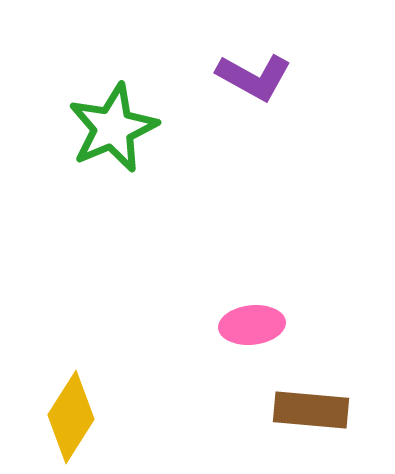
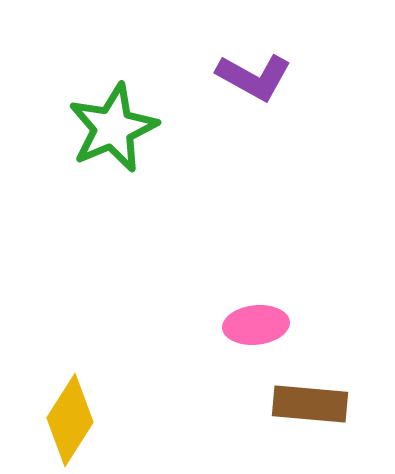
pink ellipse: moved 4 px right
brown rectangle: moved 1 px left, 6 px up
yellow diamond: moved 1 px left, 3 px down
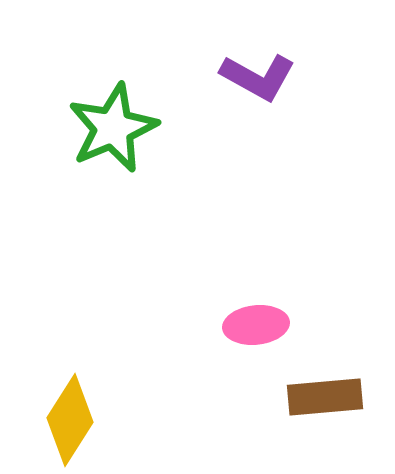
purple L-shape: moved 4 px right
brown rectangle: moved 15 px right, 7 px up; rotated 10 degrees counterclockwise
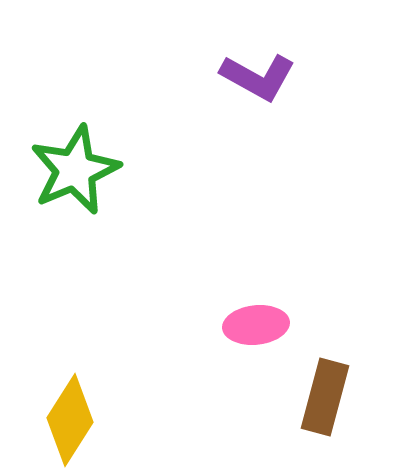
green star: moved 38 px left, 42 px down
brown rectangle: rotated 70 degrees counterclockwise
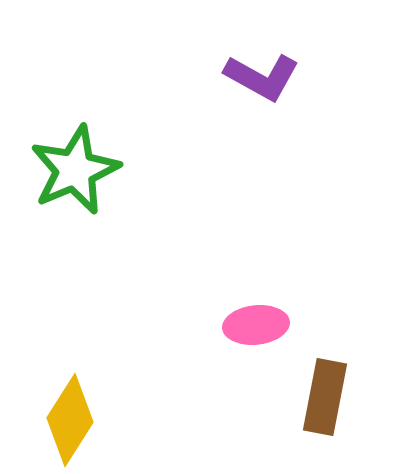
purple L-shape: moved 4 px right
brown rectangle: rotated 4 degrees counterclockwise
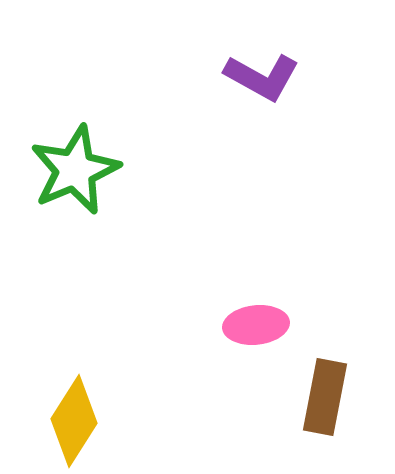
yellow diamond: moved 4 px right, 1 px down
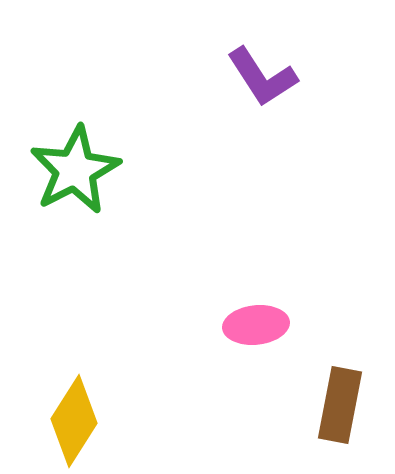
purple L-shape: rotated 28 degrees clockwise
green star: rotated 4 degrees counterclockwise
brown rectangle: moved 15 px right, 8 px down
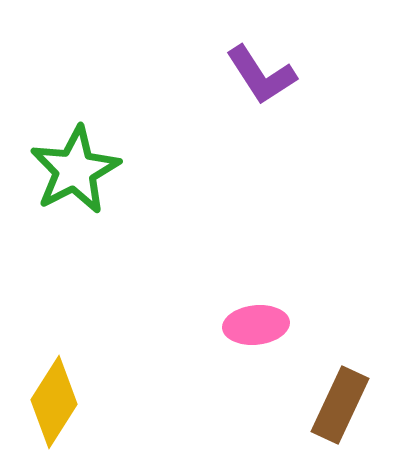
purple L-shape: moved 1 px left, 2 px up
brown rectangle: rotated 14 degrees clockwise
yellow diamond: moved 20 px left, 19 px up
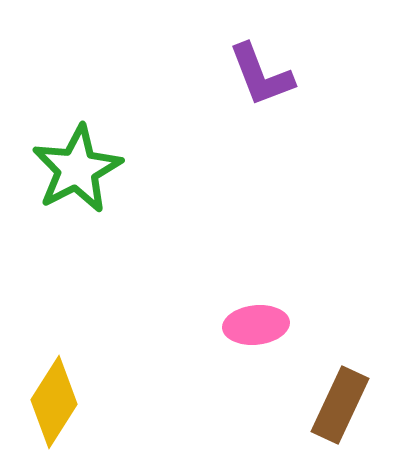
purple L-shape: rotated 12 degrees clockwise
green star: moved 2 px right, 1 px up
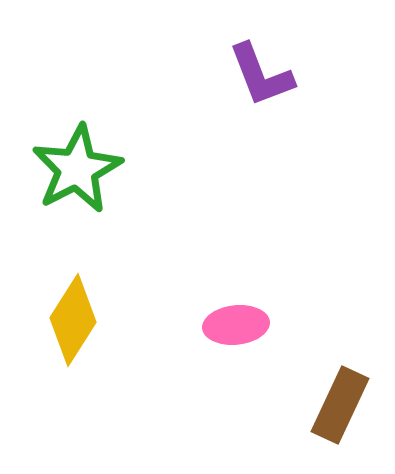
pink ellipse: moved 20 px left
yellow diamond: moved 19 px right, 82 px up
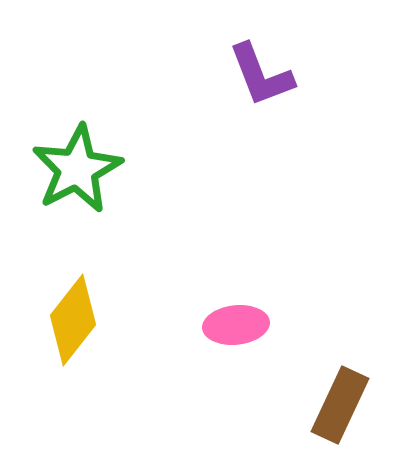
yellow diamond: rotated 6 degrees clockwise
